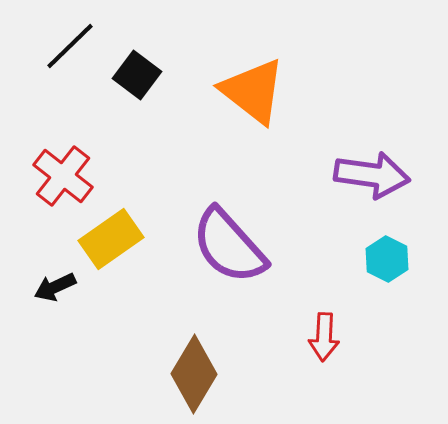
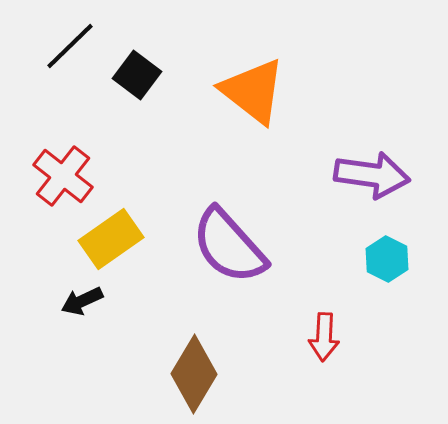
black arrow: moved 27 px right, 14 px down
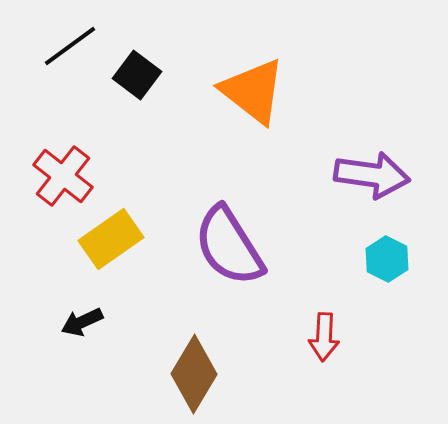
black line: rotated 8 degrees clockwise
purple semicircle: rotated 10 degrees clockwise
black arrow: moved 21 px down
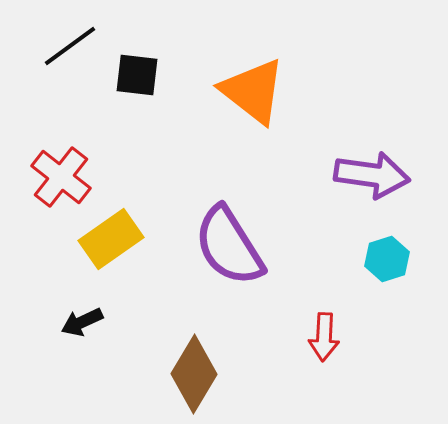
black square: rotated 30 degrees counterclockwise
red cross: moved 2 px left, 1 px down
cyan hexagon: rotated 15 degrees clockwise
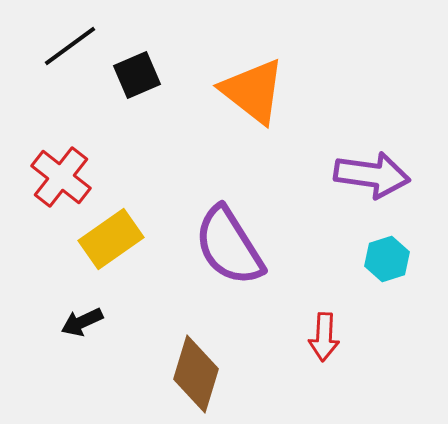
black square: rotated 30 degrees counterclockwise
brown diamond: moved 2 px right; rotated 14 degrees counterclockwise
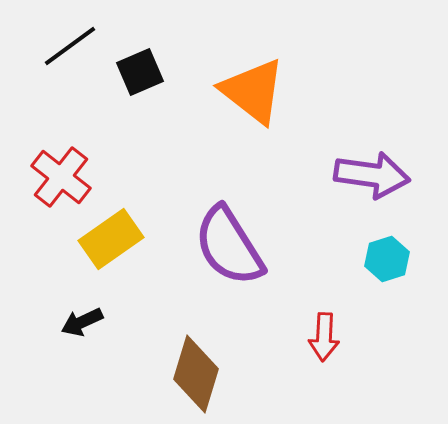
black square: moved 3 px right, 3 px up
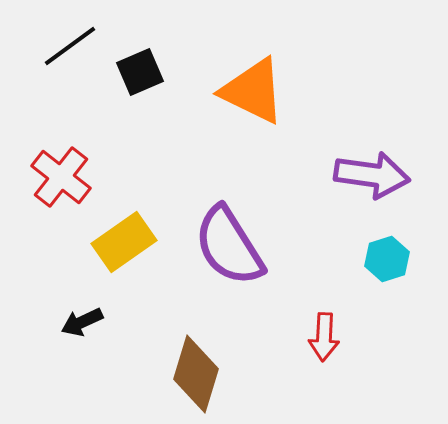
orange triangle: rotated 12 degrees counterclockwise
yellow rectangle: moved 13 px right, 3 px down
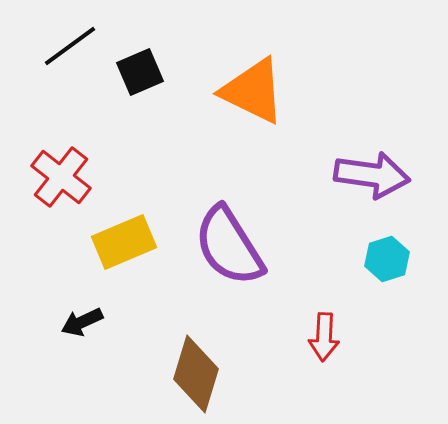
yellow rectangle: rotated 12 degrees clockwise
